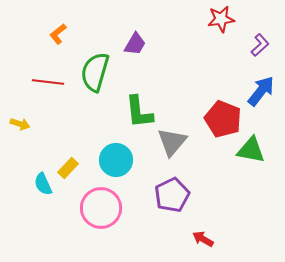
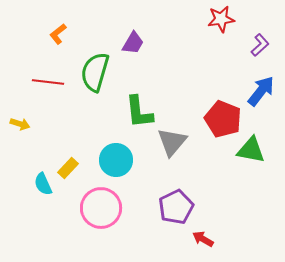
purple trapezoid: moved 2 px left, 1 px up
purple pentagon: moved 4 px right, 12 px down
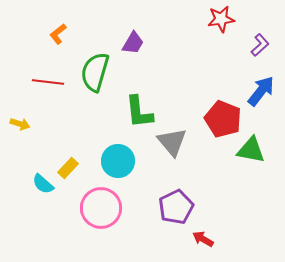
gray triangle: rotated 20 degrees counterclockwise
cyan circle: moved 2 px right, 1 px down
cyan semicircle: rotated 25 degrees counterclockwise
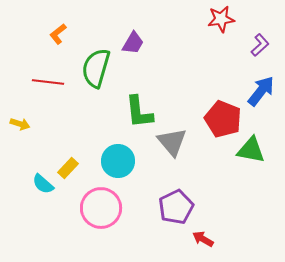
green semicircle: moved 1 px right, 4 px up
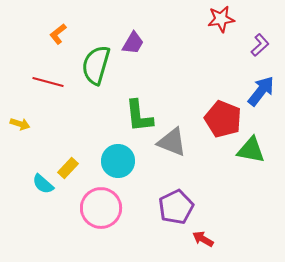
green semicircle: moved 3 px up
red line: rotated 8 degrees clockwise
green L-shape: moved 4 px down
gray triangle: rotated 28 degrees counterclockwise
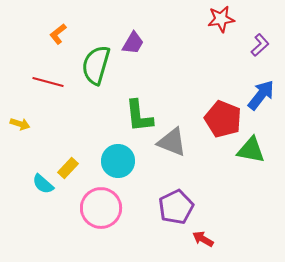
blue arrow: moved 4 px down
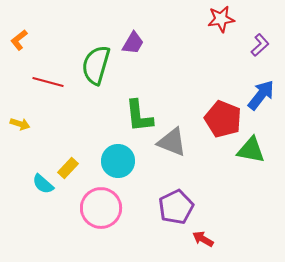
orange L-shape: moved 39 px left, 6 px down
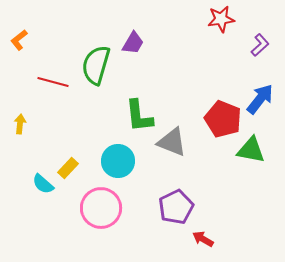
red line: moved 5 px right
blue arrow: moved 1 px left, 4 px down
yellow arrow: rotated 102 degrees counterclockwise
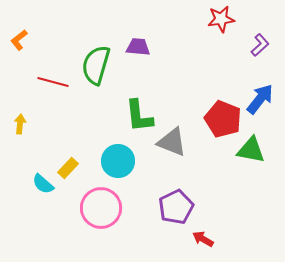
purple trapezoid: moved 5 px right, 4 px down; rotated 115 degrees counterclockwise
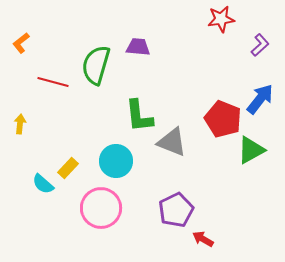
orange L-shape: moved 2 px right, 3 px down
green triangle: rotated 40 degrees counterclockwise
cyan circle: moved 2 px left
purple pentagon: moved 3 px down
